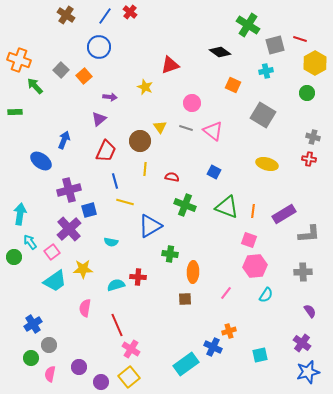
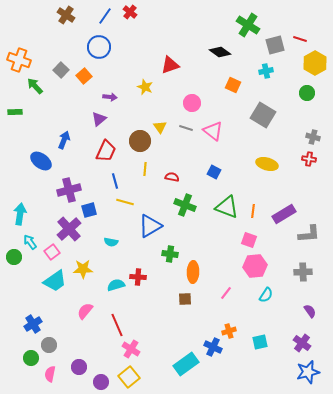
pink semicircle at (85, 308): moved 3 px down; rotated 30 degrees clockwise
cyan square at (260, 355): moved 13 px up
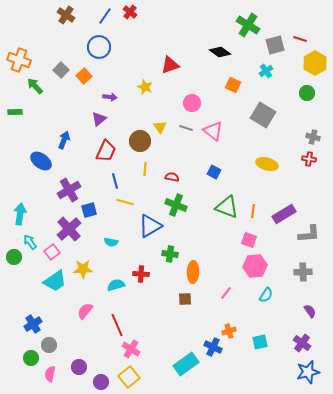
cyan cross at (266, 71): rotated 24 degrees counterclockwise
purple cross at (69, 190): rotated 15 degrees counterclockwise
green cross at (185, 205): moved 9 px left
red cross at (138, 277): moved 3 px right, 3 px up
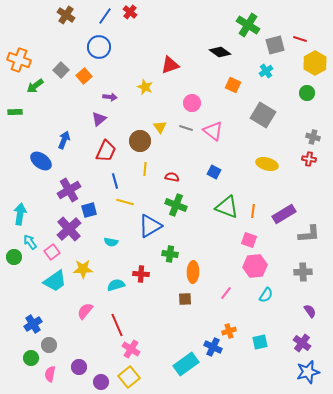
green arrow at (35, 86): rotated 84 degrees counterclockwise
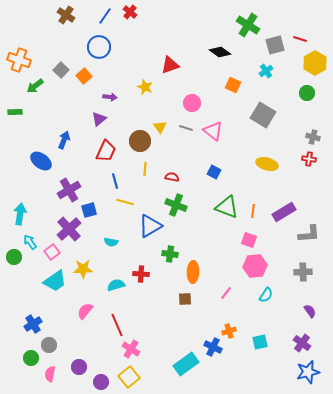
purple rectangle at (284, 214): moved 2 px up
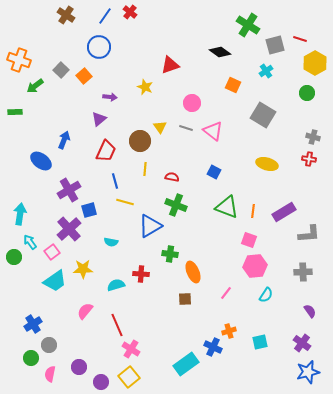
orange ellipse at (193, 272): rotated 25 degrees counterclockwise
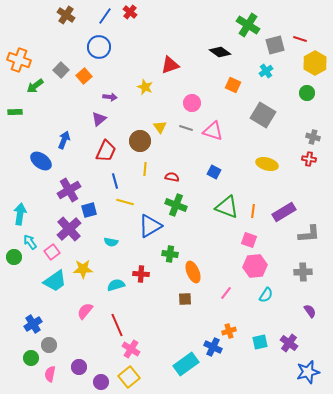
pink triangle at (213, 131): rotated 20 degrees counterclockwise
purple cross at (302, 343): moved 13 px left
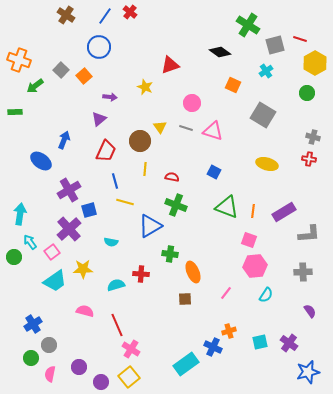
pink semicircle at (85, 311): rotated 66 degrees clockwise
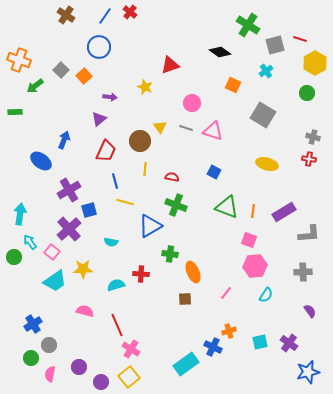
pink square at (52, 252): rotated 14 degrees counterclockwise
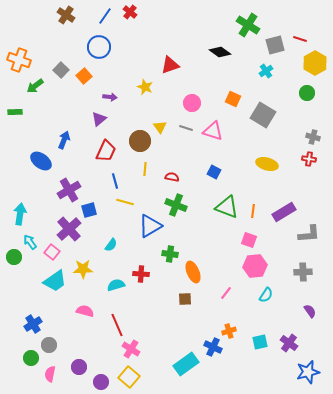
orange square at (233, 85): moved 14 px down
cyan semicircle at (111, 242): moved 3 px down; rotated 64 degrees counterclockwise
yellow square at (129, 377): rotated 10 degrees counterclockwise
